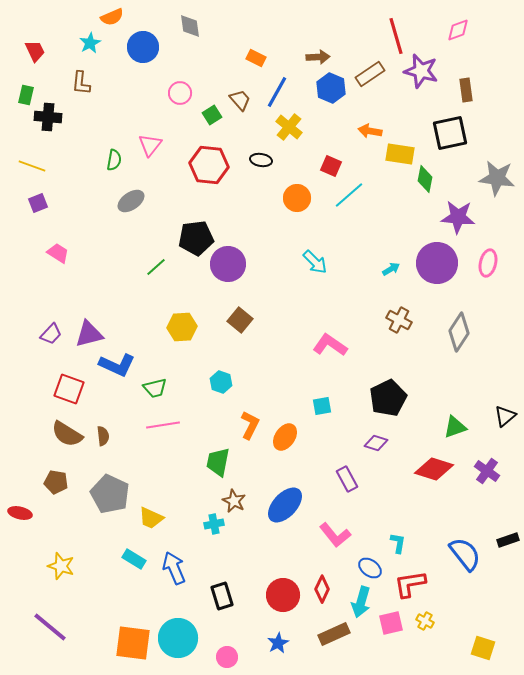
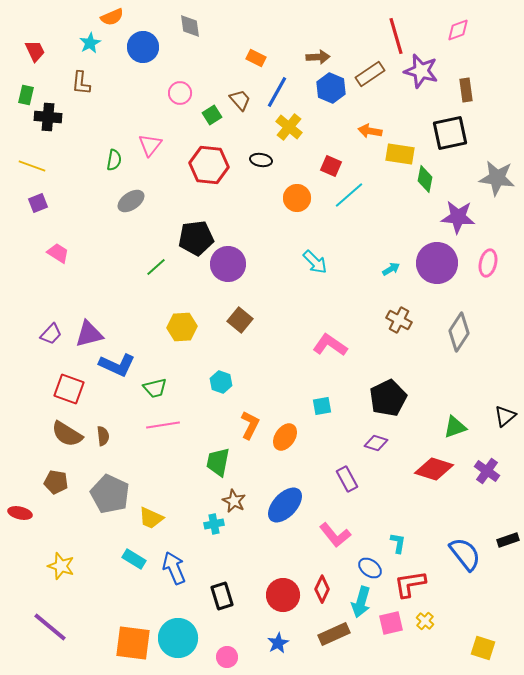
yellow cross at (425, 621): rotated 12 degrees clockwise
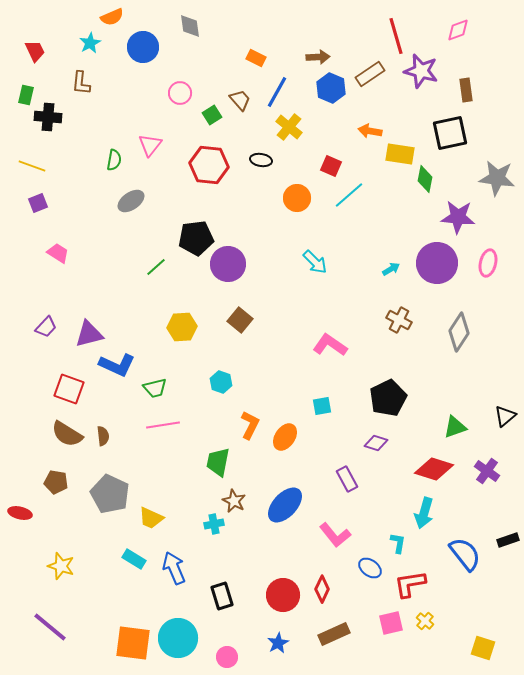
purple trapezoid at (51, 334): moved 5 px left, 7 px up
cyan arrow at (361, 602): moved 63 px right, 89 px up
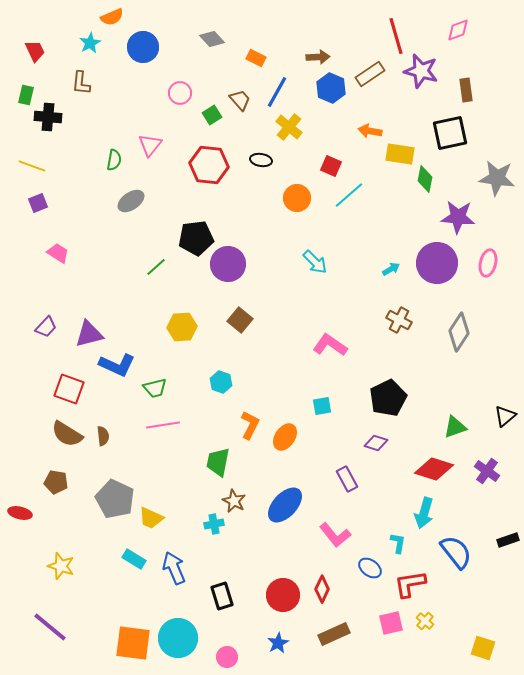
gray diamond at (190, 26): moved 22 px right, 13 px down; rotated 35 degrees counterclockwise
gray pentagon at (110, 494): moved 5 px right, 5 px down
blue semicircle at (465, 554): moved 9 px left, 2 px up
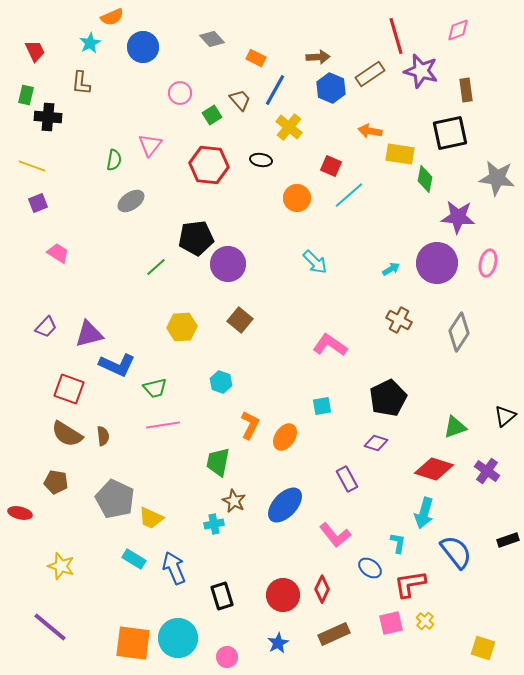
blue line at (277, 92): moved 2 px left, 2 px up
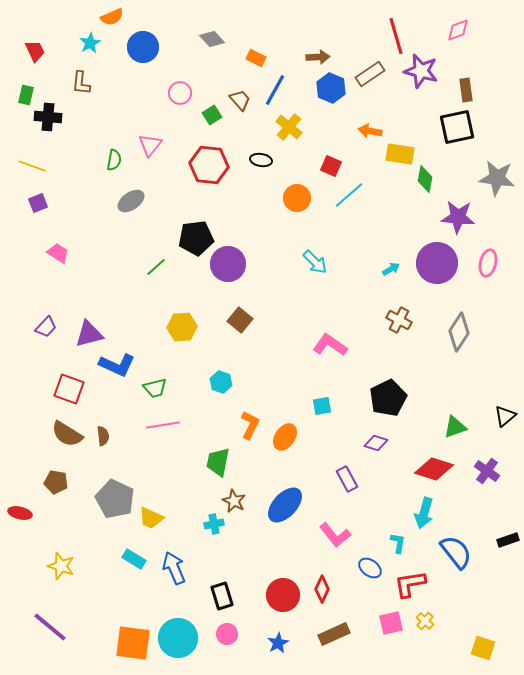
black square at (450, 133): moved 7 px right, 6 px up
pink circle at (227, 657): moved 23 px up
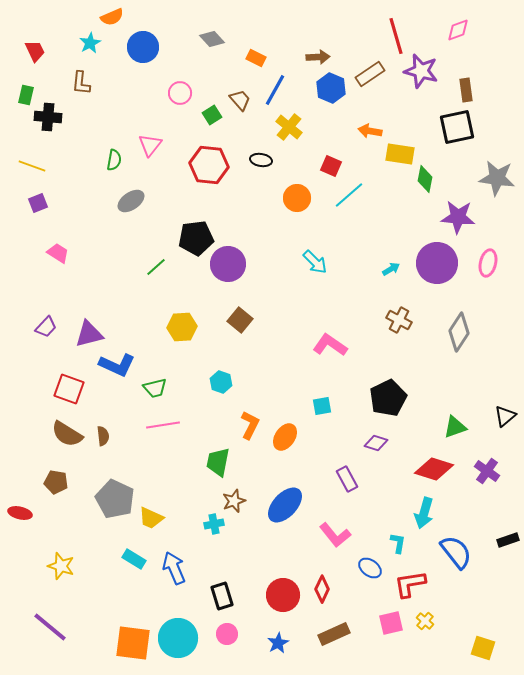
brown star at (234, 501): rotated 25 degrees clockwise
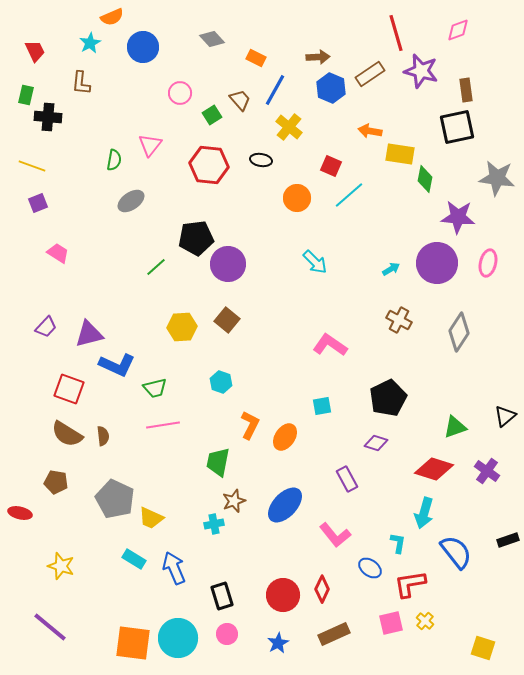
red line at (396, 36): moved 3 px up
brown square at (240, 320): moved 13 px left
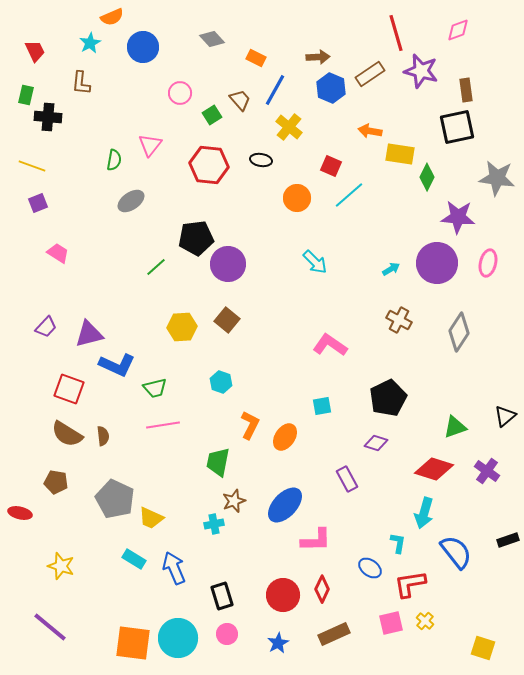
green diamond at (425, 179): moved 2 px right, 2 px up; rotated 16 degrees clockwise
pink L-shape at (335, 535): moved 19 px left, 5 px down; rotated 52 degrees counterclockwise
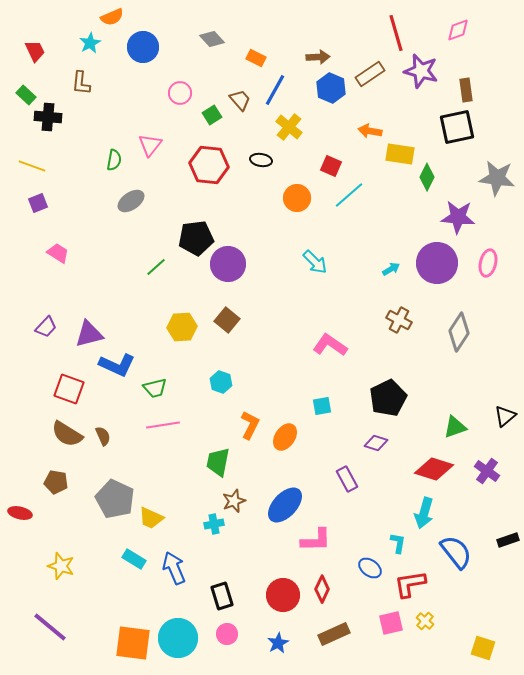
green rectangle at (26, 95): rotated 60 degrees counterclockwise
brown semicircle at (103, 436): rotated 18 degrees counterclockwise
